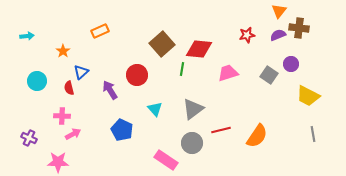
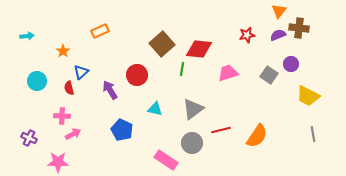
cyan triangle: rotated 35 degrees counterclockwise
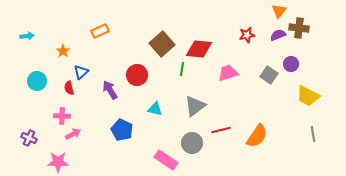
gray triangle: moved 2 px right, 3 px up
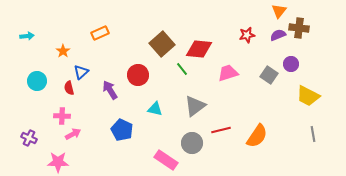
orange rectangle: moved 2 px down
green line: rotated 48 degrees counterclockwise
red circle: moved 1 px right
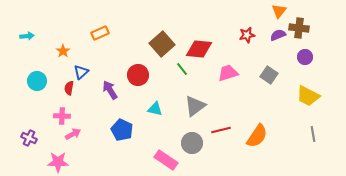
purple circle: moved 14 px right, 7 px up
red semicircle: rotated 24 degrees clockwise
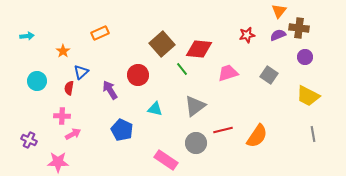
red line: moved 2 px right
purple cross: moved 2 px down
gray circle: moved 4 px right
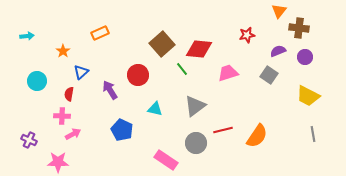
purple semicircle: moved 16 px down
red semicircle: moved 6 px down
